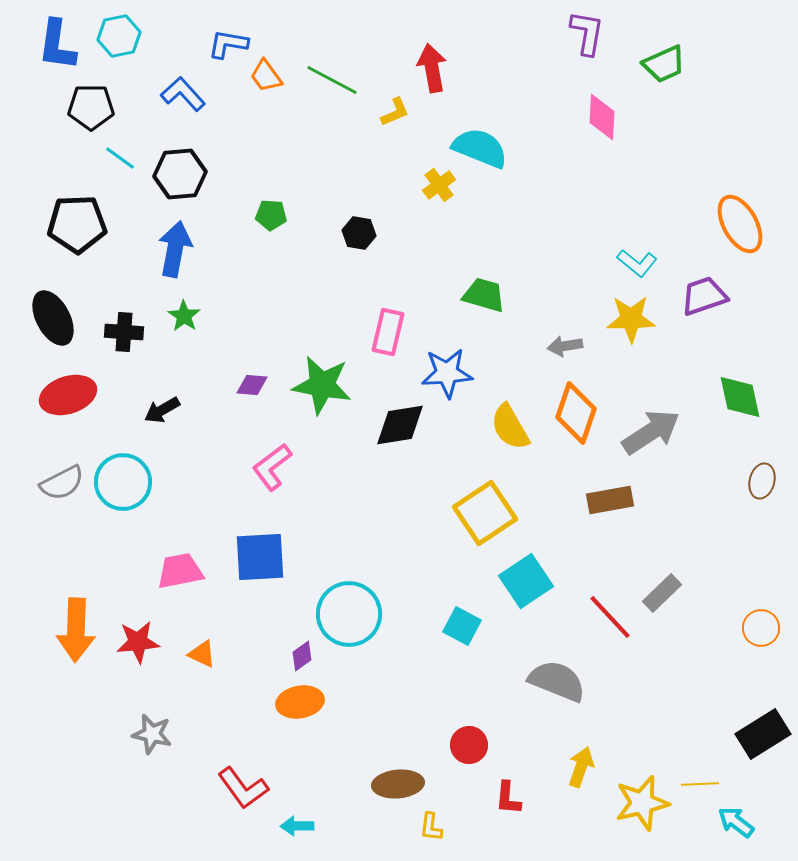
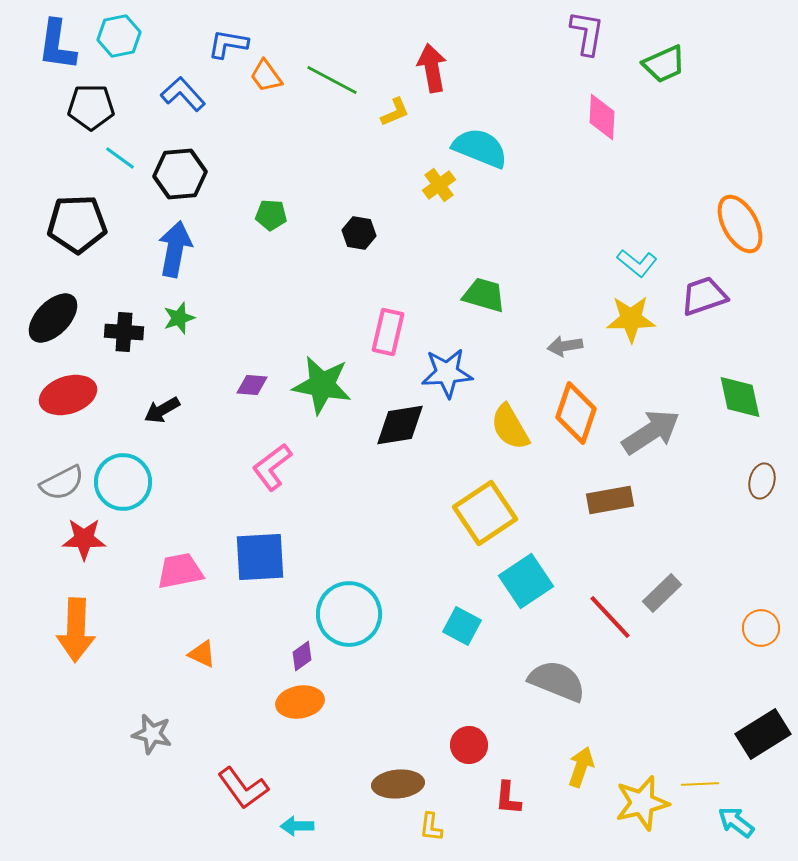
green star at (184, 316): moved 5 px left, 2 px down; rotated 20 degrees clockwise
black ellipse at (53, 318): rotated 72 degrees clockwise
red star at (138, 642): moved 54 px left, 103 px up; rotated 6 degrees clockwise
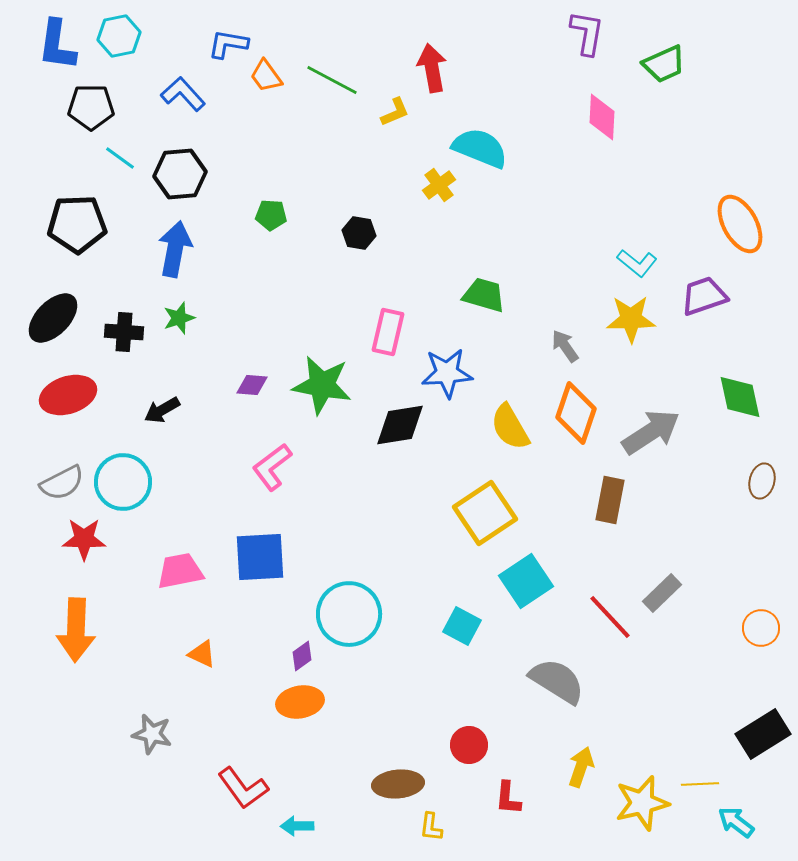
gray arrow at (565, 346): rotated 64 degrees clockwise
brown rectangle at (610, 500): rotated 69 degrees counterclockwise
gray semicircle at (557, 681): rotated 10 degrees clockwise
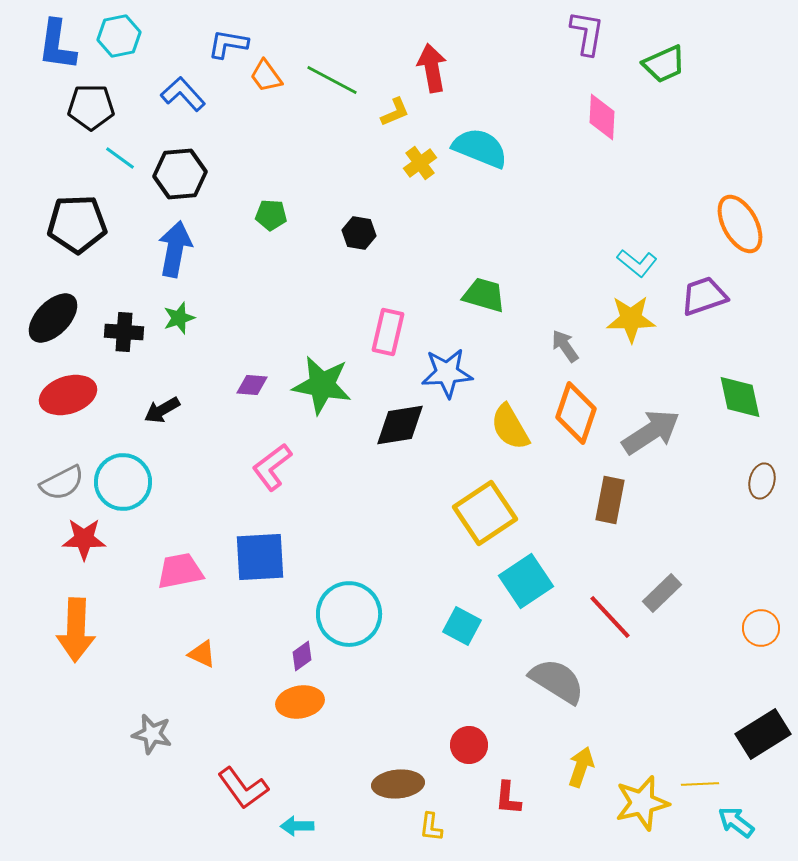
yellow cross at (439, 185): moved 19 px left, 22 px up
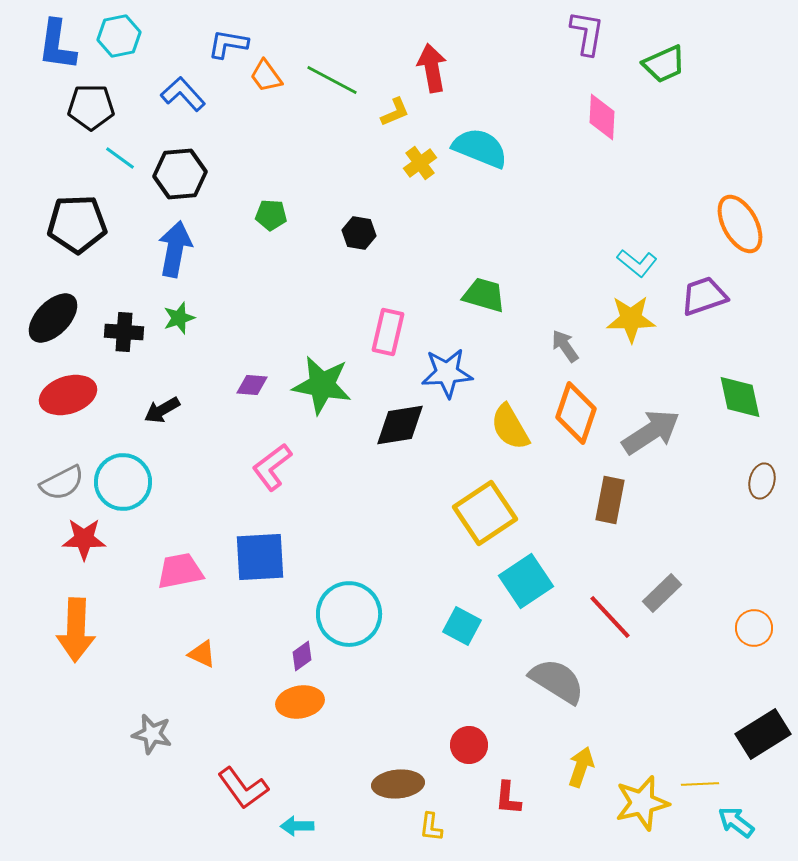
orange circle at (761, 628): moved 7 px left
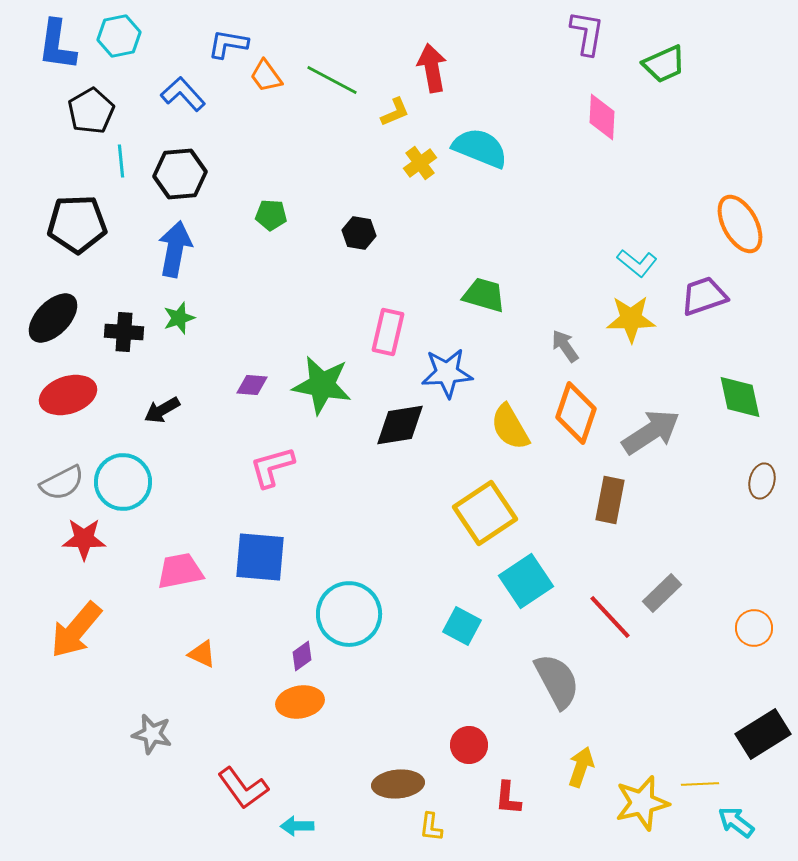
black pentagon at (91, 107): moved 4 px down; rotated 30 degrees counterclockwise
cyan line at (120, 158): moved 1 px right, 3 px down; rotated 48 degrees clockwise
pink L-shape at (272, 467): rotated 21 degrees clockwise
blue square at (260, 557): rotated 8 degrees clockwise
orange arrow at (76, 630): rotated 38 degrees clockwise
gray semicircle at (557, 681): rotated 30 degrees clockwise
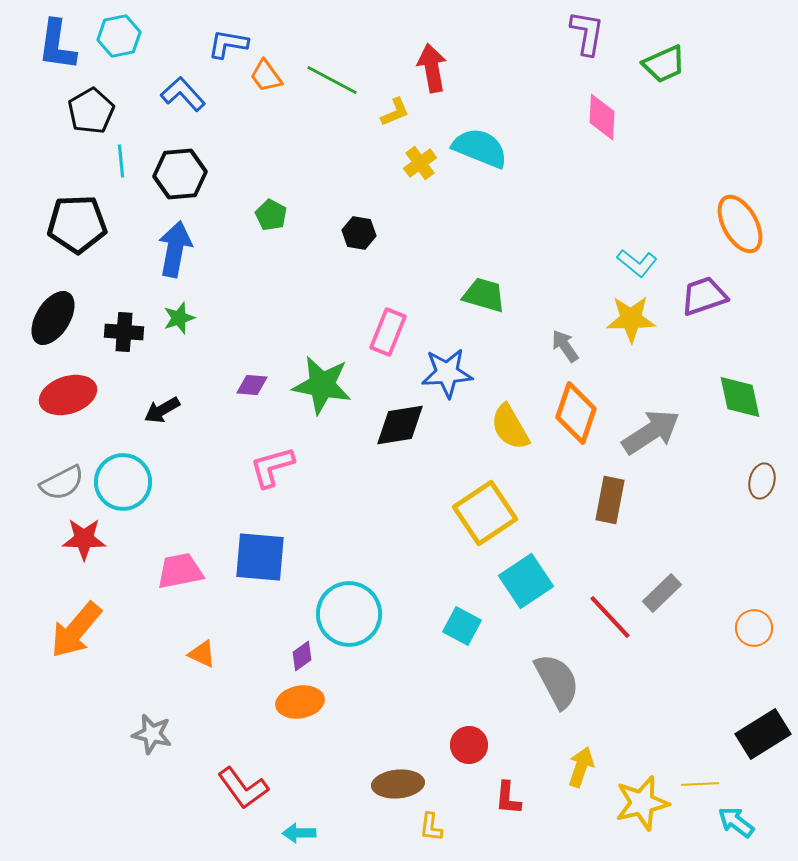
green pentagon at (271, 215): rotated 24 degrees clockwise
black ellipse at (53, 318): rotated 12 degrees counterclockwise
pink rectangle at (388, 332): rotated 9 degrees clockwise
cyan arrow at (297, 826): moved 2 px right, 7 px down
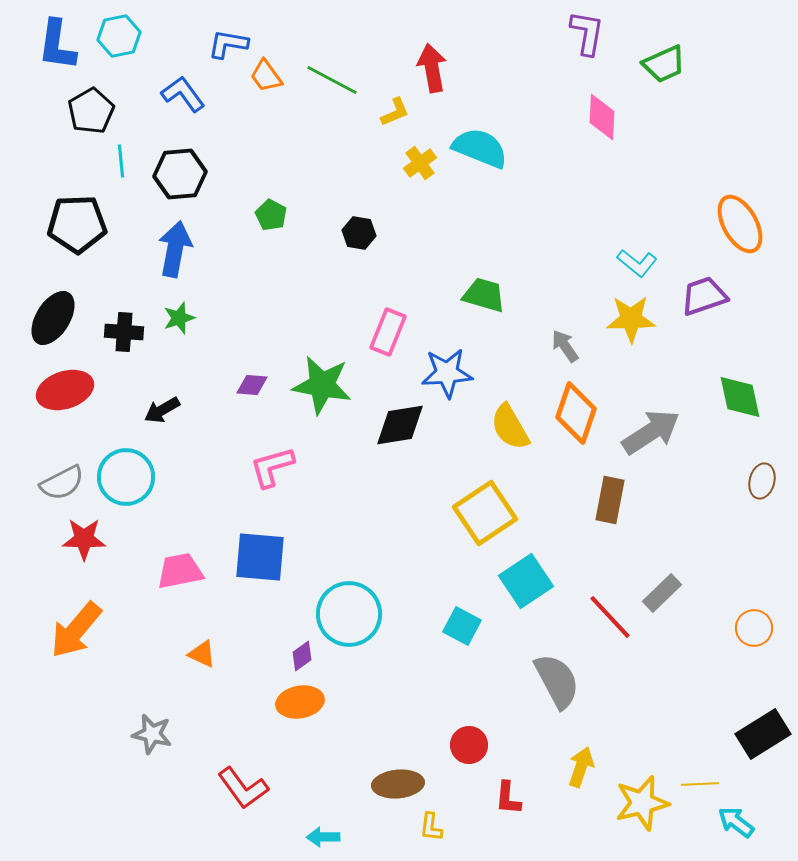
blue L-shape at (183, 94): rotated 6 degrees clockwise
red ellipse at (68, 395): moved 3 px left, 5 px up
cyan circle at (123, 482): moved 3 px right, 5 px up
cyan arrow at (299, 833): moved 24 px right, 4 px down
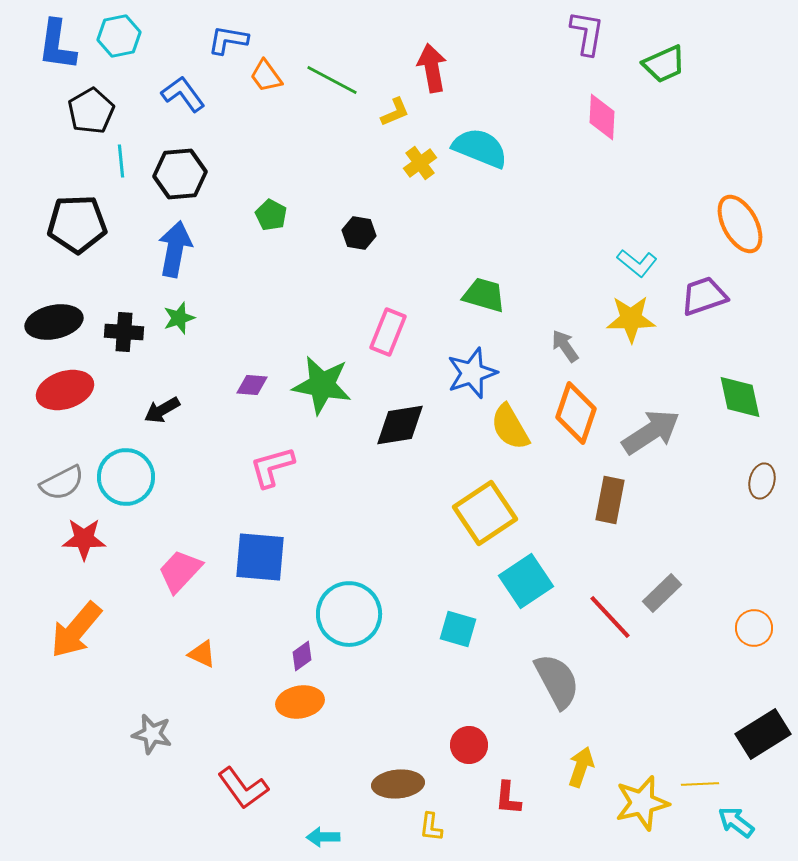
blue L-shape at (228, 44): moved 4 px up
black ellipse at (53, 318): moved 1 px right, 4 px down; rotated 46 degrees clockwise
blue star at (447, 373): moved 25 px right; rotated 15 degrees counterclockwise
pink trapezoid at (180, 571): rotated 36 degrees counterclockwise
cyan square at (462, 626): moved 4 px left, 3 px down; rotated 12 degrees counterclockwise
